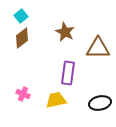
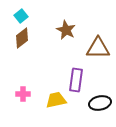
brown star: moved 1 px right, 2 px up
purple rectangle: moved 8 px right, 7 px down
pink cross: rotated 24 degrees counterclockwise
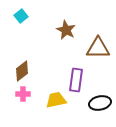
brown diamond: moved 33 px down
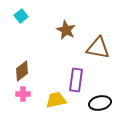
brown triangle: rotated 10 degrees clockwise
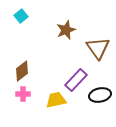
brown star: rotated 24 degrees clockwise
brown triangle: rotated 45 degrees clockwise
purple rectangle: rotated 35 degrees clockwise
black ellipse: moved 8 px up
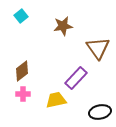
brown star: moved 3 px left, 4 px up; rotated 12 degrees clockwise
purple rectangle: moved 2 px up
black ellipse: moved 17 px down
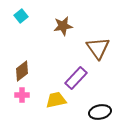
pink cross: moved 1 px left, 1 px down
